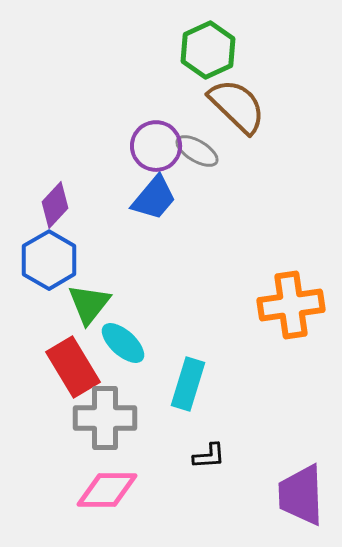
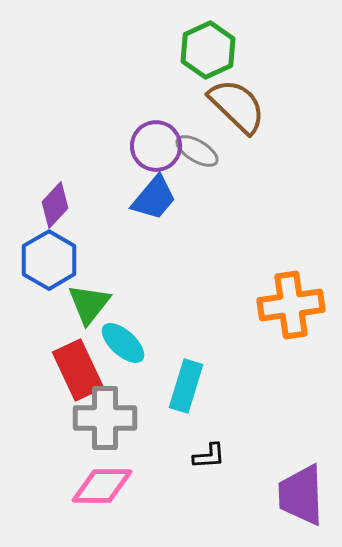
red rectangle: moved 5 px right, 3 px down; rotated 6 degrees clockwise
cyan rectangle: moved 2 px left, 2 px down
pink diamond: moved 5 px left, 4 px up
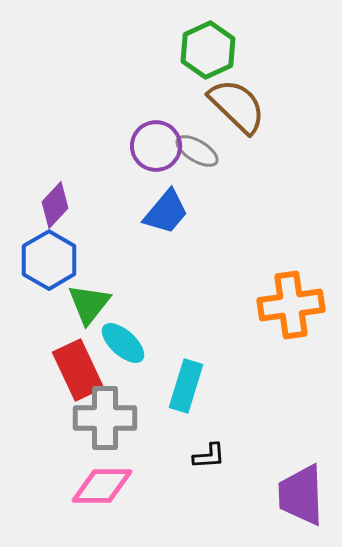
blue trapezoid: moved 12 px right, 14 px down
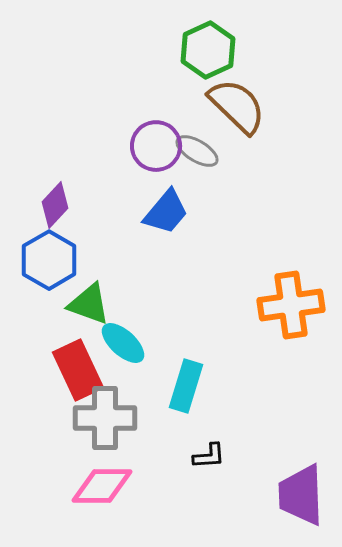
green triangle: rotated 48 degrees counterclockwise
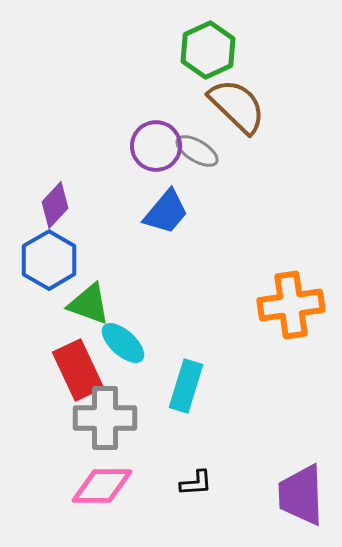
black L-shape: moved 13 px left, 27 px down
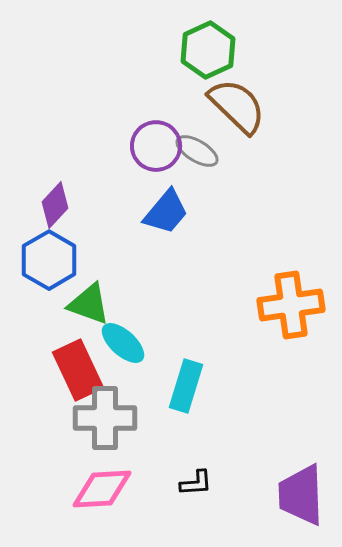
pink diamond: moved 3 px down; rotated 4 degrees counterclockwise
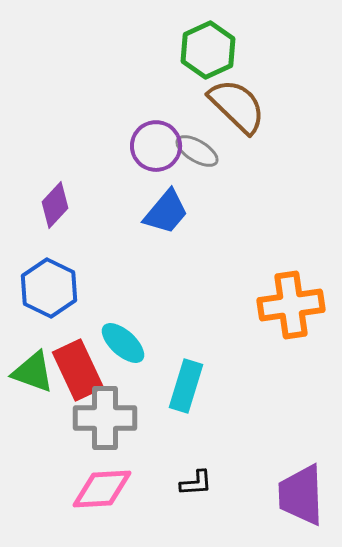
blue hexagon: moved 28 px down; rotated 4 degrees counterclockwise
green triangle: moved 56 px left, 68 px down
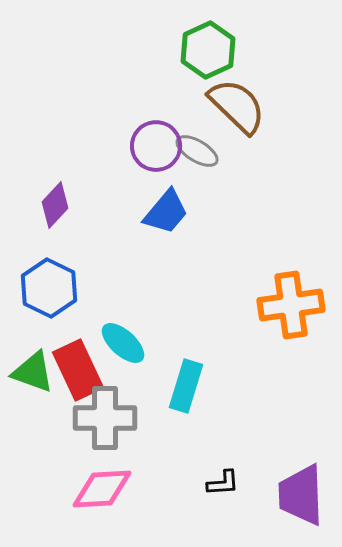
black L-shape: moved 27 px right
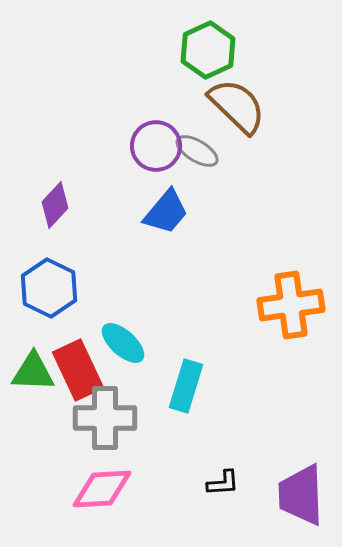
green triangle: rotated 18 degrees counterclockwise
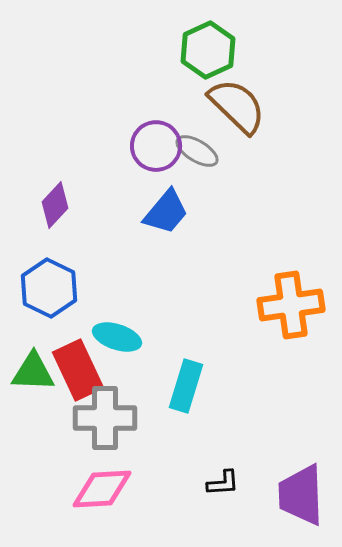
cyan ellipse: moved 6 px left, 6 px up; rotated 24 degrees counterclockwise
